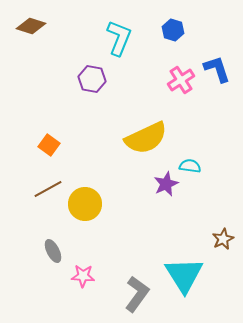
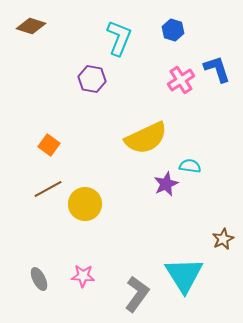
gray ellipse: moved 14 px left, 28 px down
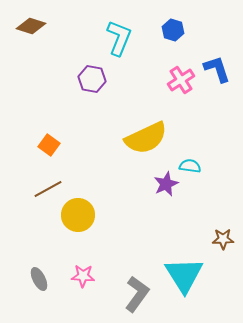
yellow circle: moved 7 px left, 11 px down
brown star: rotated 25 degrees clockwise
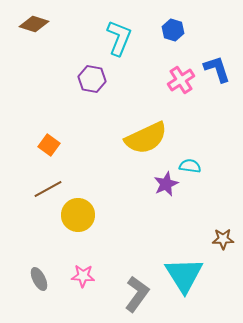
brown diamond: moved 3 px right, 2 px up
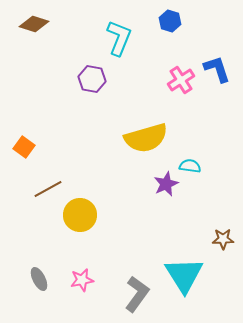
blue hexagon: moved 3 px left, 9 px up
yellow semicircle: rotated 9 degrees clockwise
orange square: moved 25 px left, 2 px down
yellow circle: moved 2 px right
pink star: moved 1 px left, 4 px down; rotated 15 degrees counterclockwise
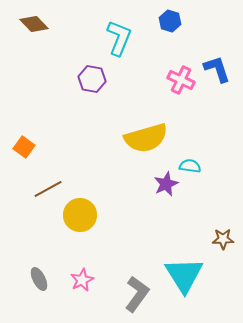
brown diamond: rotated 28 degrees clockwise
pink cross: rotated 32 degrees counterclockwise
pink star: rotated 15 degrees counterclockwise
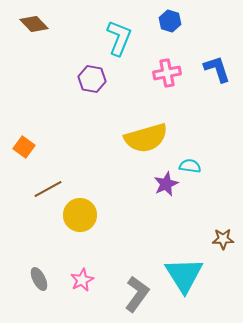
pink cross: moved 14 px left, 7 px up; rotated 36 degrees counterclockwise
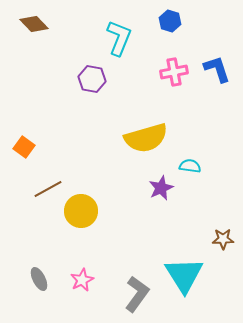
pink cross: moved 7 px right, 1 px up
purple star: moved 5 px left, 4 px down
yellow circle: moved 1 px right, 4 px up
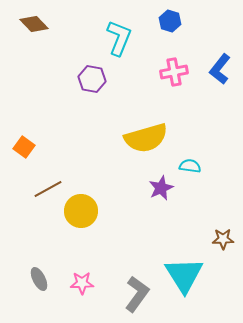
blue L-shape: moved 3 px right; rotated 124 degrees counterclockwise
pink star: moved 3 px down; rotated 25 degrees clockwise
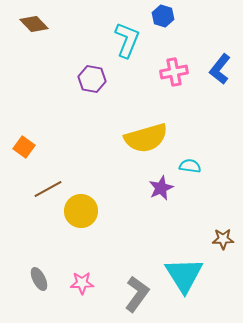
blue hexagon: moved 7 px left, 5 px up
cyan L-shape: moved 8 px right, 2 px down
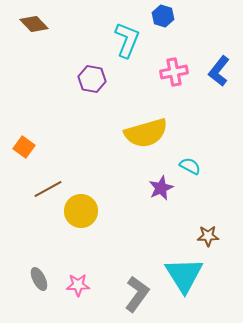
blue L-shape: moved 1 px left, 2 px down
yellow semicircle: moved 5 px up
cyan semicircle: rotated 20 degrees clockwise
brown star: moved 15 px left, 3 px up
pink star: moved 4 px left, 2 px down
